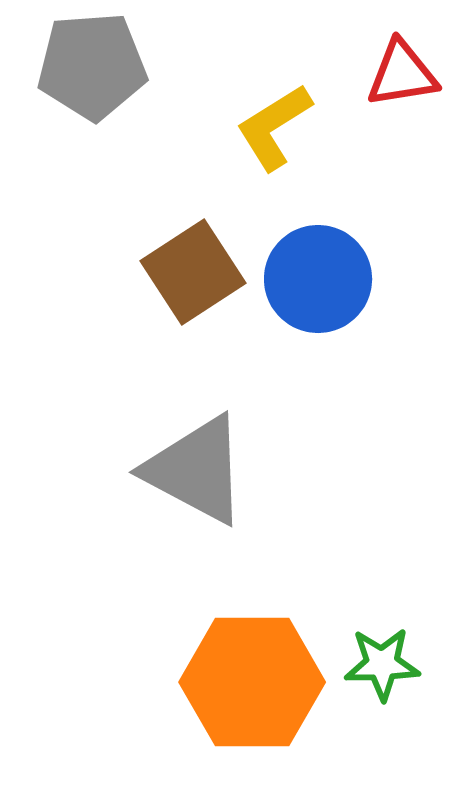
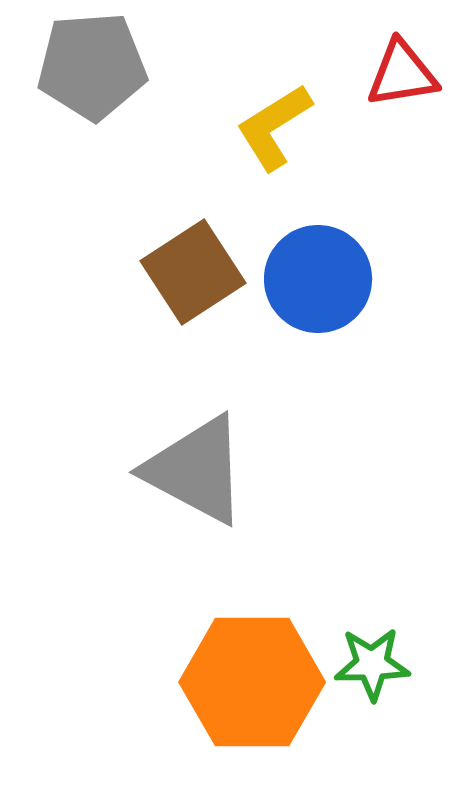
green star: moved 10 px left
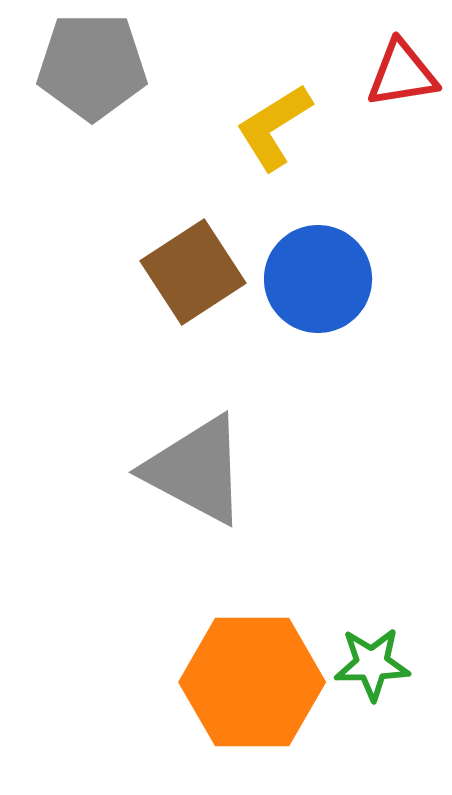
gray pentagon: rotated 4 degrees clockwise
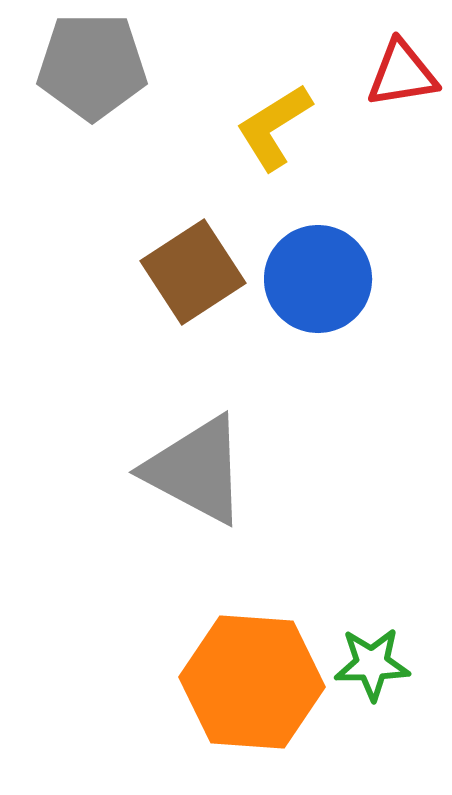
orange hexagon: rotated 4 degrees clockwise
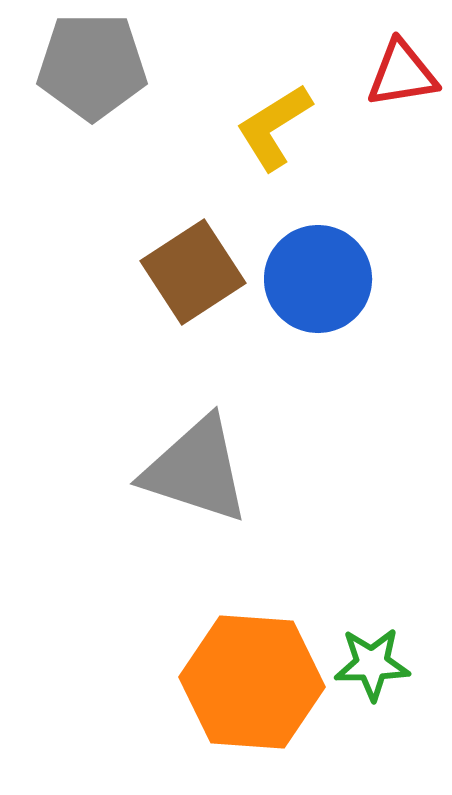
gray triangle: rotated 10 degrees counterclockwise
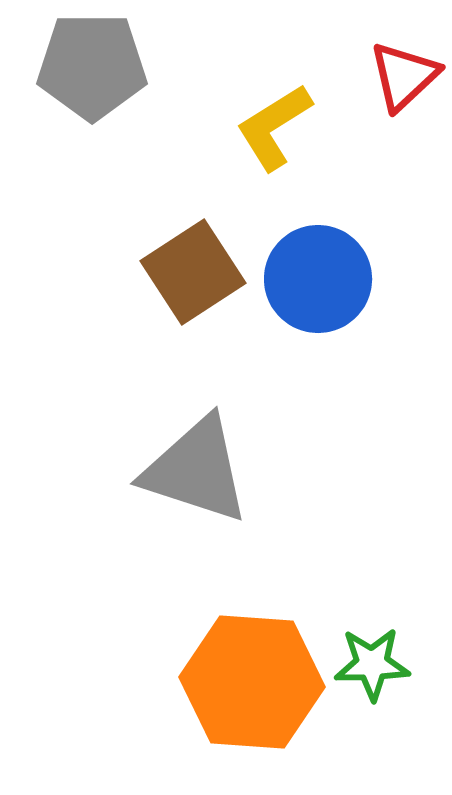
red triangle: moved 2 px right, 2 px down; rotated 34 degrees counterclockwise
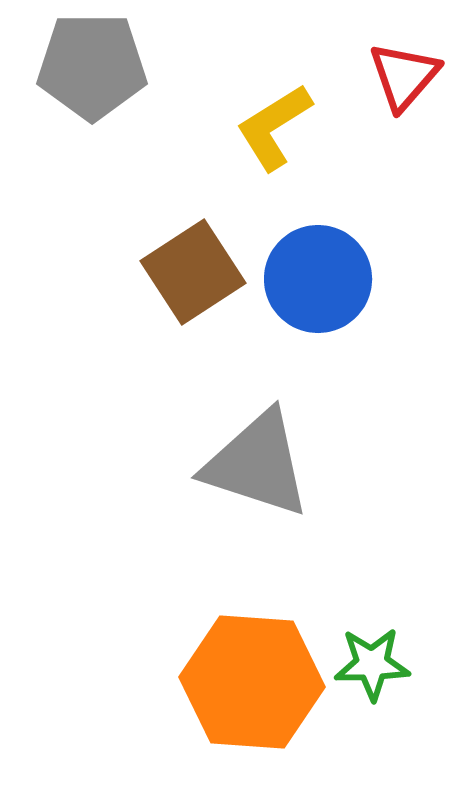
red triangle: rotated 6 degrees counterclockwise
gray triangle: moved 61 px right, 6 px up
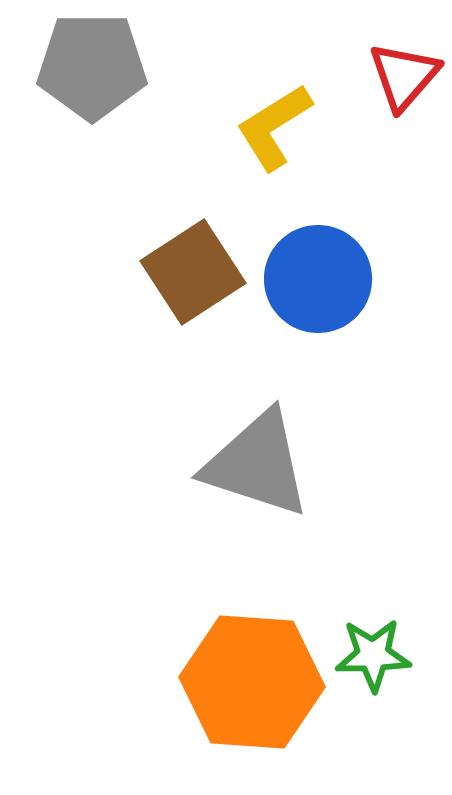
green star: moved 1 px right, 9 px up
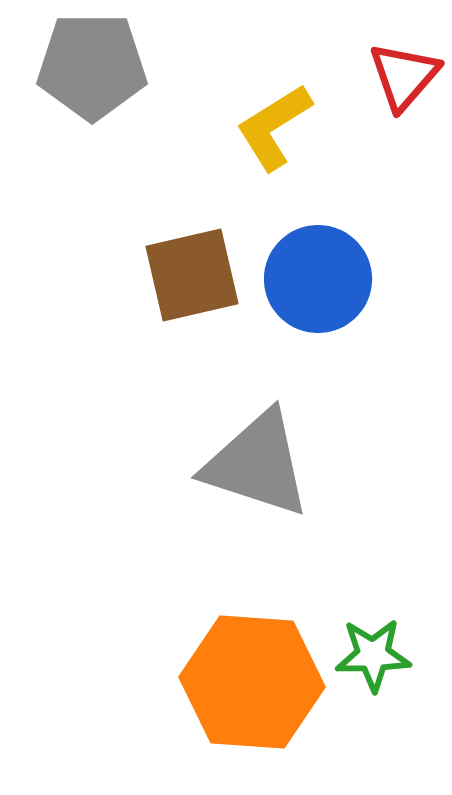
brown square: moved 1 px left, 3 px down; rotated 20 degrees clockwise
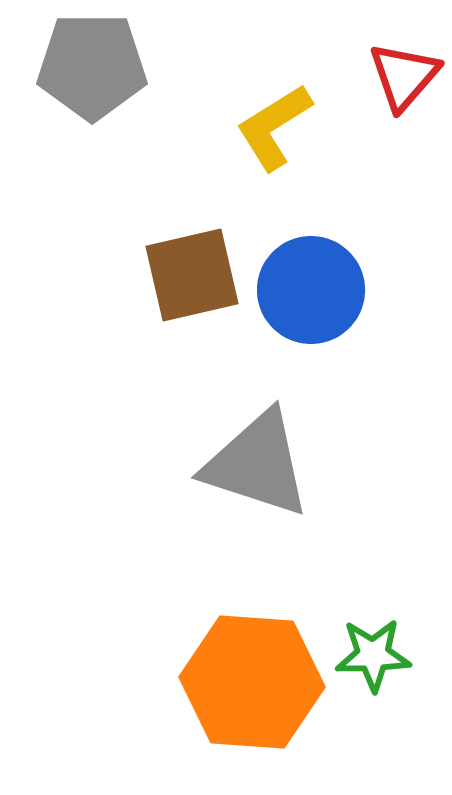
blue circle: moved 7 px left, 11 px down
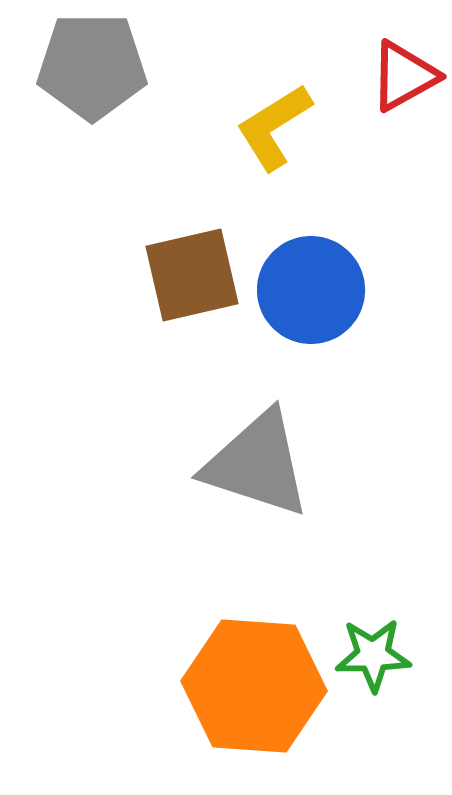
red triangle: rotated 20 degrees clockwise
orange hexagon: moved 2 px right, 4 px down
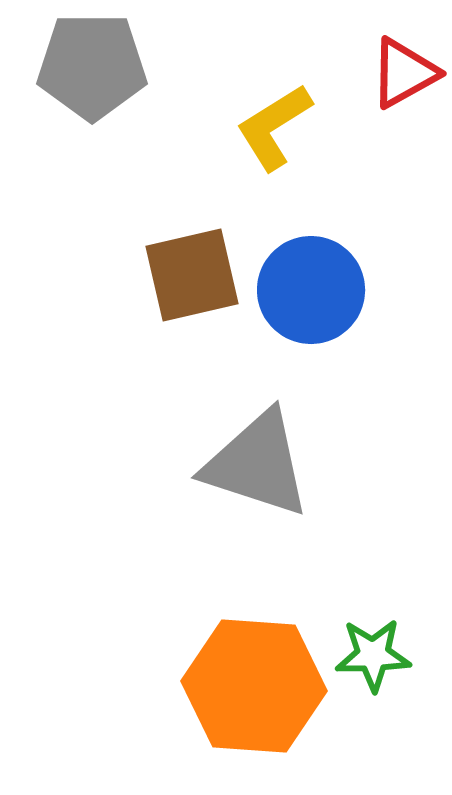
red triangle: moved 3 px up
